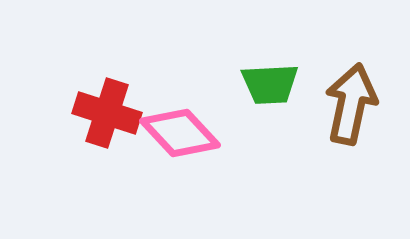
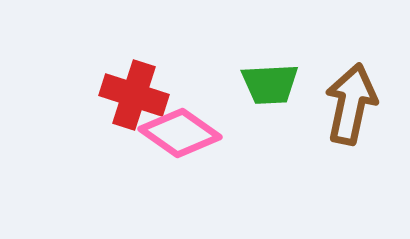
red cross: moved 27 px right, 18 px up
pink diamond: rotated 12 degrees counterclockwise
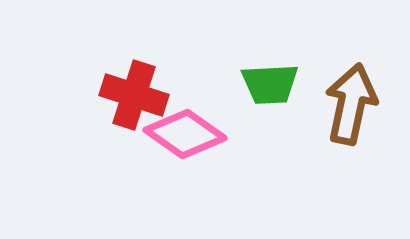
pink diamond: moved 5 px right, 1 px down
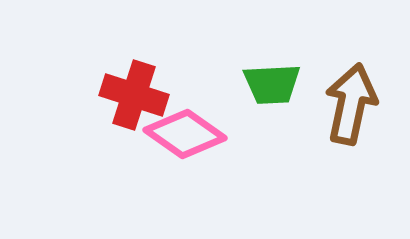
green trapezoid: moved 2 px right
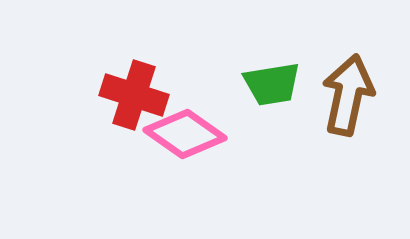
green trapezoid: rotated 6 degrees counterclockwise
brown arrow: moved 3 px left, 9 px up
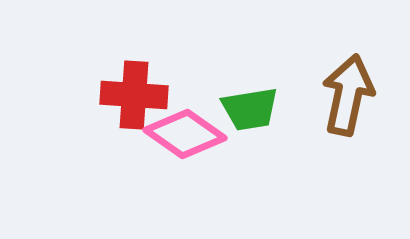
green trapezoid: moved 22 px left, 25 px down
red cross: rotated 14 degrees counterclockwise
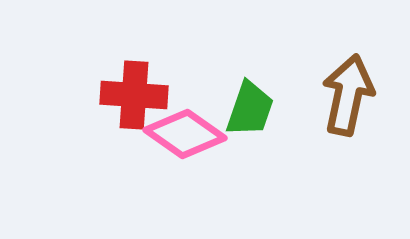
green trapezoid: rotated 62 degrees counterclockwise
